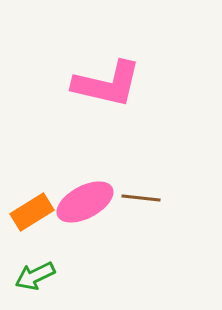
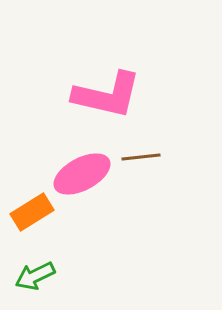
pink L-shape: moved 11 px down
brown line: moved 41 px up; rotated 12 degrees counterclockwise
pink ellipse: moved 3 px left, 28 px up
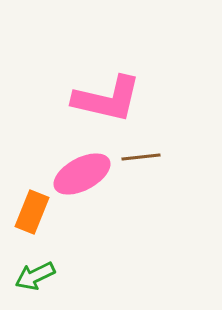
pink L-shape: moved 4 px down
orange rectangle: rotated 36 degrees counterclockwise
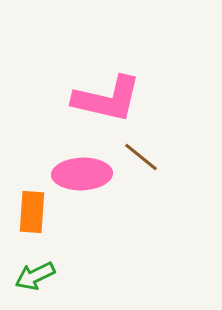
brown line: rotated 45 degrees clockwise
pink ellipse: rotated 26 degrees clockwise
orange rectangle: rotated 18 degrees counterclockwise
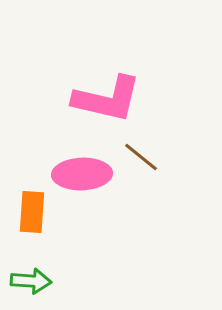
green arrow: moved 4 px left, 5 px down; rotated 150 degrees counterclockwise
